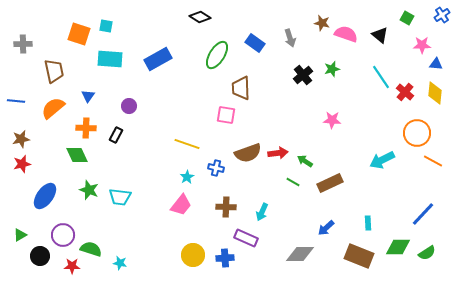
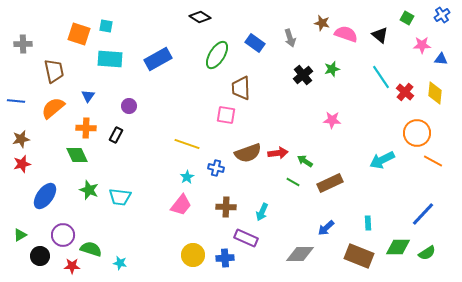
blue triangle at (436, 64): moved 5 px right, 5 px up
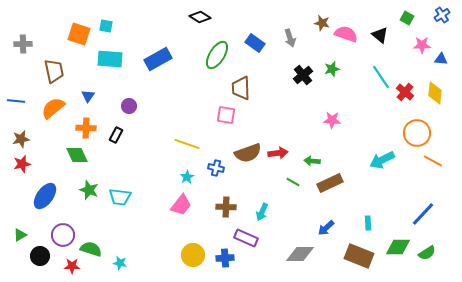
green arrow at (305, 161): moved 7 px right; rotated 28 degrees counterclockwise
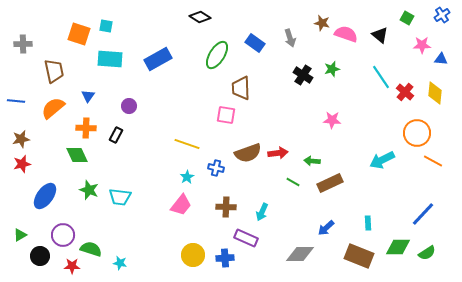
black cross at (303, 75): rotated 18 degrees counterclockwise
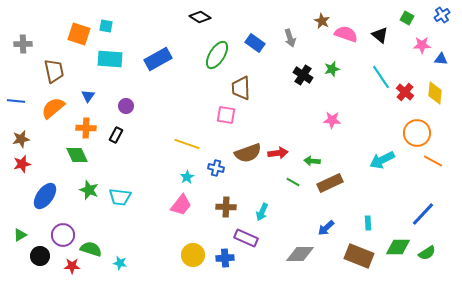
brown star at (322, 23): moved 2 px up; rotated 14 degrees clockwise
purple circle at (129, 106): moved 3 px left
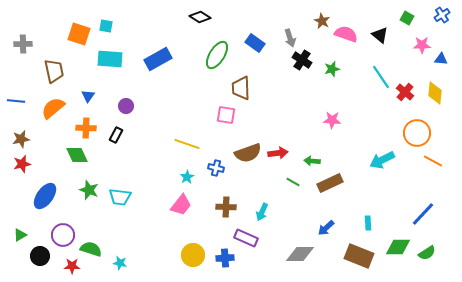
black cross at (303, 75): moved 1 px left, 15 px up
